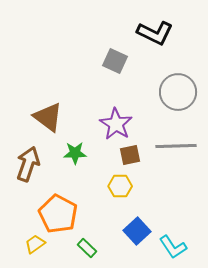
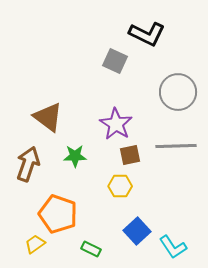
black L-shape: moved 8 px left, 1 px down
green star: moved 3 px down
orange pentagon: rotated 9 degrees counterclockwise
green rectangle: moved 4 px right, 1 px down; rotated 18 degrees counterclockwise
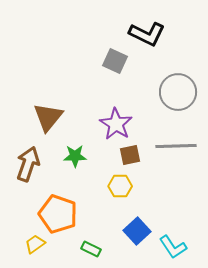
brown triangle: rotated 32 degrees clockwise
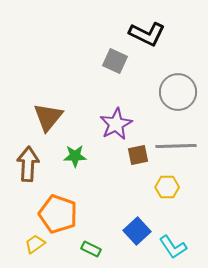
purple star: rotated 12 degrees clockwise
brown square: moved 8 px right
brown arrow: rotated 16 degrees counterclockwise
yellow hexagon: moved 47 px right, 1 px down
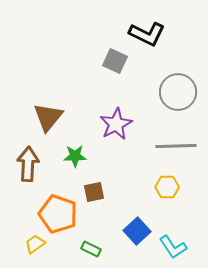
brown square: moved 44 px left, 37 px down
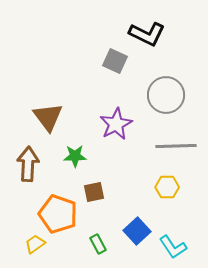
gray circle: moved 12 px left, 3 px down
brown triangle: rotated 16 degrees counterclockwise
green rectangle: moved 7 px right, 5 px up; rotated 36 degrees clockwise
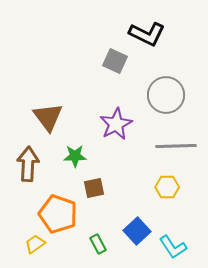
brown square: moved 4 px up
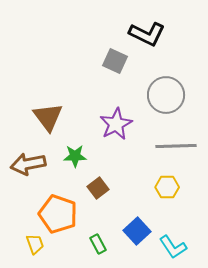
brown arrow: rotated 104 degrees counterclockwise
brown square: moved 4 px right; rotated 25 degrees counterclockwise
yellow trapezoid: rotated 105 degrees clockwise
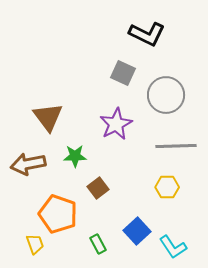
gray square: moved 8 px right, 12 px down
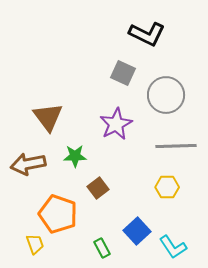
green rectangle: moved 4 px right, 4 px down
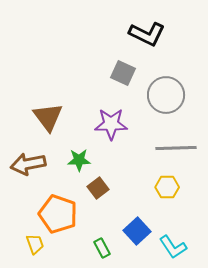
purple star: moved 5 px left; rotated 28 degrees clockwise
gray line: moved 2 px down
green star: moved 4 px right, 4 px down
